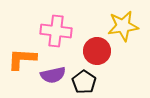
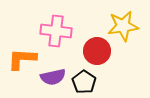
purple semicircle: moved 2 px down
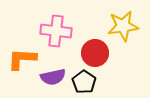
red circle: moved 2 px left, 2 px down
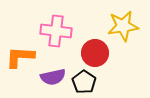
orange L-shape: moved 2 px left, 2 px up
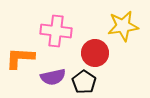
orange L-shape: moved 1 px down
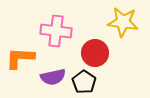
yellow star: moved 4 px up; rotated 16 degrees clockwise
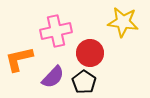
pink cross: rotated 20 degrees counterclockwise
red circle: moved 5 px left
orange L-shape: moved 1 px left, 1 px down; rotated 16 degrees counterclockwise
purple semicircle: rotated 35 degrees counterclockwise
